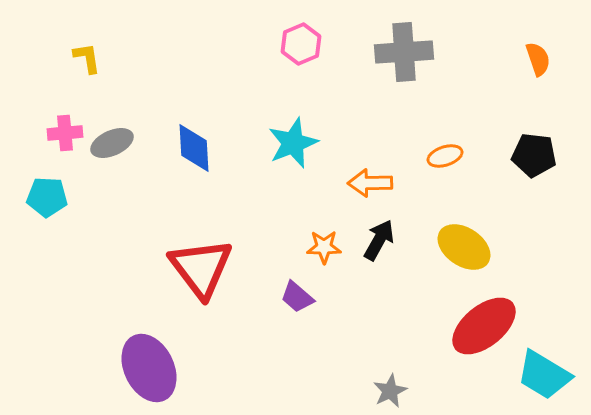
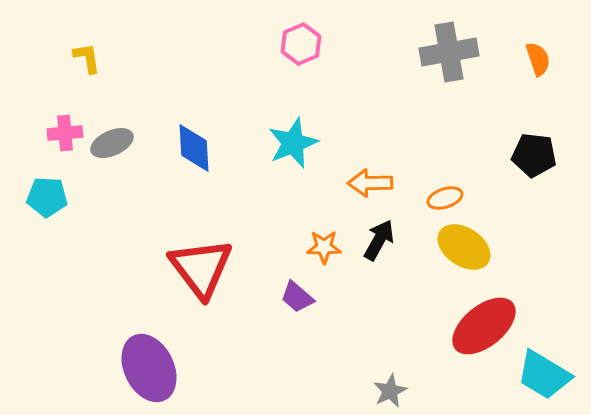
gray cross: moved 45 px right; rotated 6 degrees counterclockwise
orange ellipse: moved 42 px down
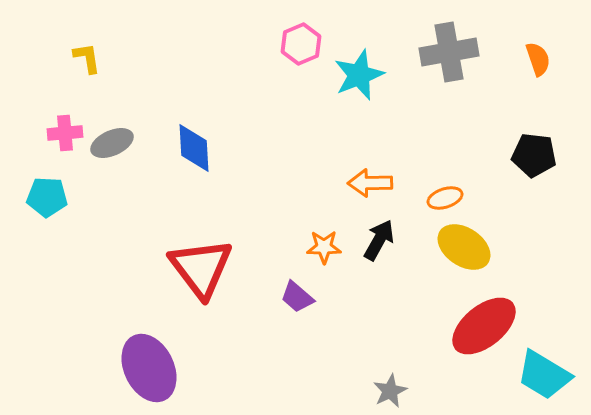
cyan star: moved 66 px right, 68 px up
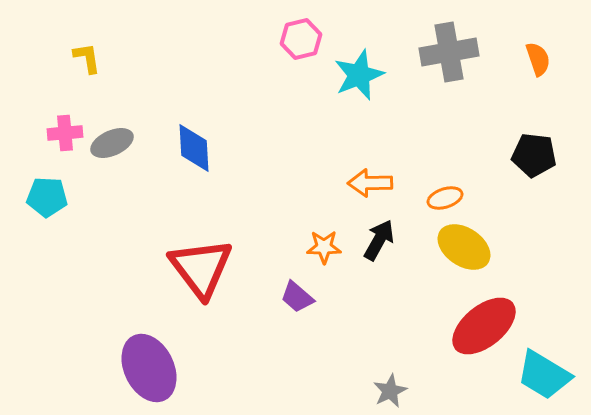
pink hexagon: moved 5 px up; rotated 9 degrees clockwise
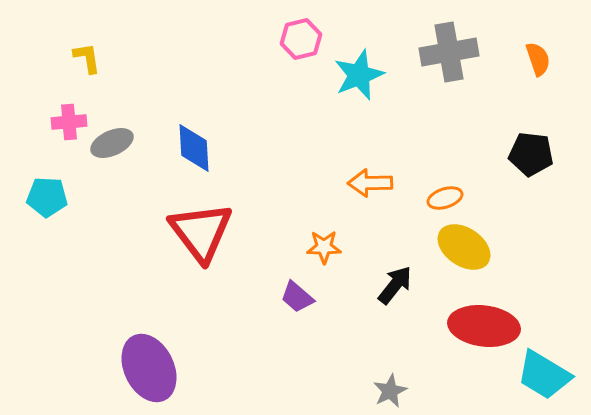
pink cross: moved 4 px right, 11 px up
black pentagon: moved 3 px left, 1 px up
black arrow: moved 16 px right, 45 px down; rotated 9 degrees clockwise
red triangle: moved 36 px up
red ellipse: rotated 46 degrees clockwise
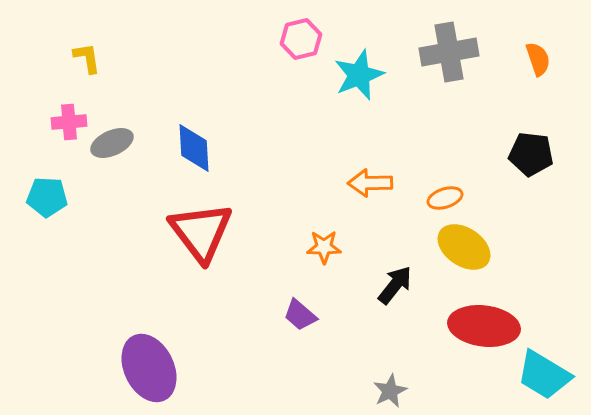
purple trapezoid: moved 3 px right, 18 px down
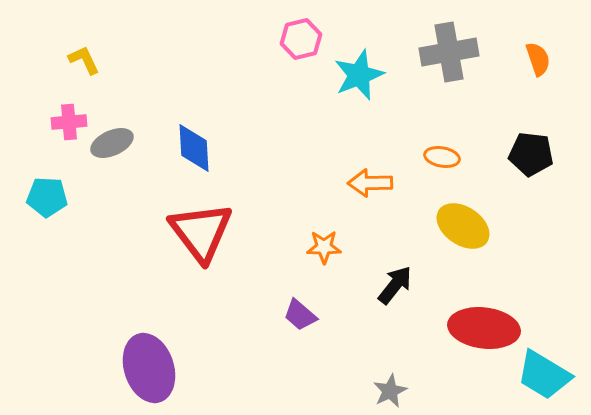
yellow L-shape: moved 3 px left, 2 px down; rotated 16 degrees counterclockwise
orange ellipse: moved 3 px left, 41 px up; rotated 28 degrees clockwise
yellow ellipse: moved 1 px left, 21 px up
red ellipse: moved 2 px down
purple ellipse: rotated 8 degrees clockwise
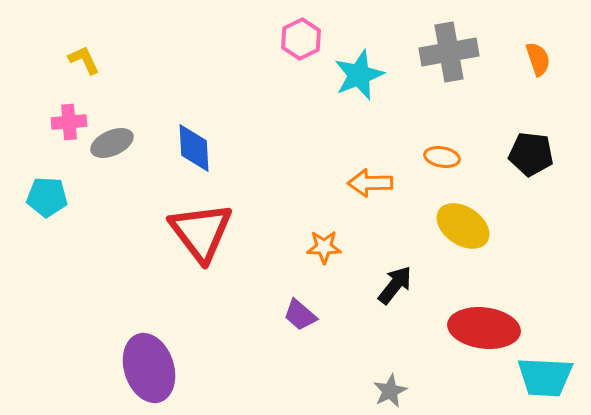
pink hexagon: rotated 12 degrees counterclockwise
cyan trapezoid: moved 1 px right, 2 px down; rotated 28 degrees counterclockwise
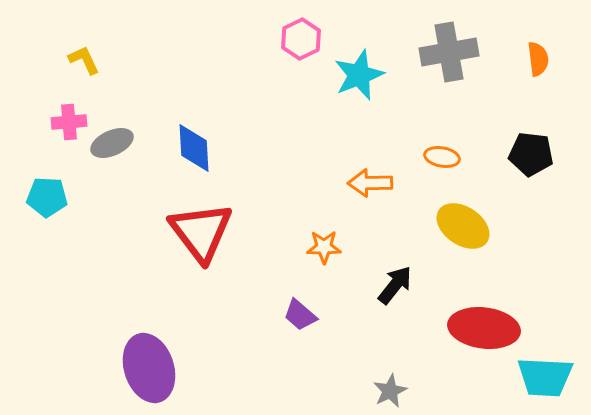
orange semicircle: rotated 12 degrees clockwise
